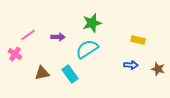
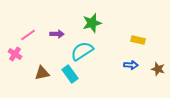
purple arrow: moved 1 px left, 3 px up
cyan semicircle: moved 5 px left, 2 px down
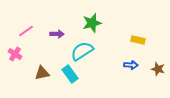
pink line: moved 2 px left, 4 px up
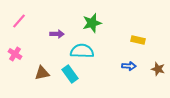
pink line: moved 7 px left, 10 px up; rotated 14 degrees counterclockwise
cyan semicircle: rotated 35 degrees clockwise
blue arrow: moved 2 px left, 1 px down
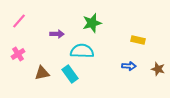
pink cross: moved 3 px right; rotated 24 degrees clockwise
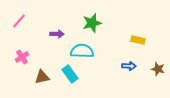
pink cross: moved 4 px right, 3 px down
brown triangle: moved 4 px down
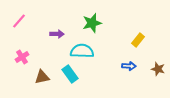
yellow rectangle: rotated 64 degrees counterclockwise
